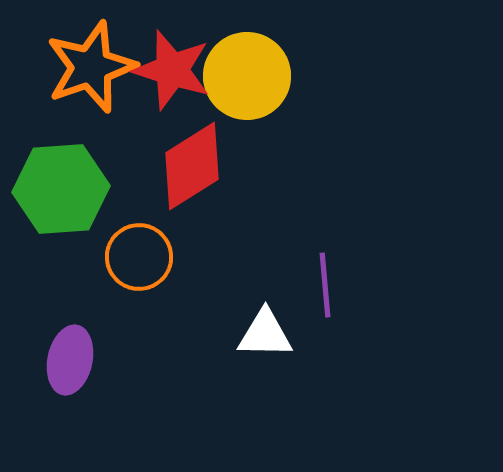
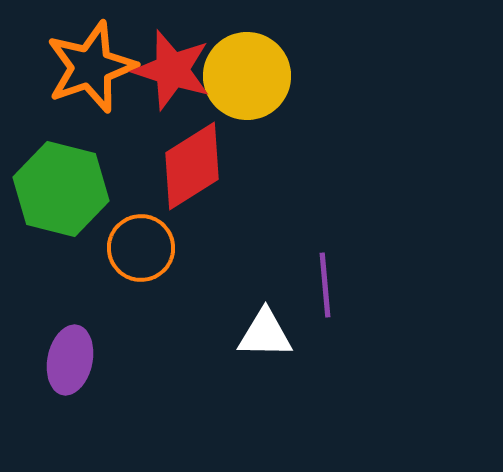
green hexagon: rotated 18 degrees clockwise
orange circle: moved 2 px right, 9 px up
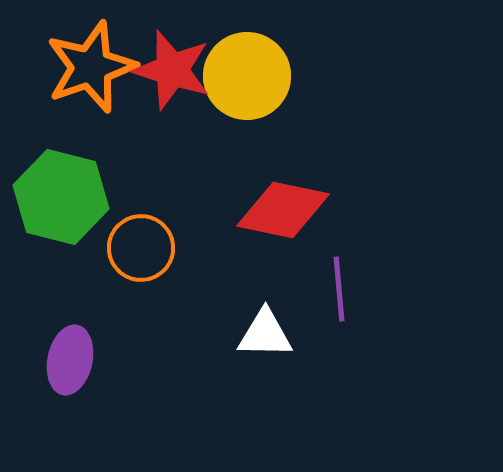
red diamond: moved 91 px right, 44 px down; rotated 44 degrees clockwise
green hexagon: moved 8 px down
purple line: moved 14 px right, 4 px down
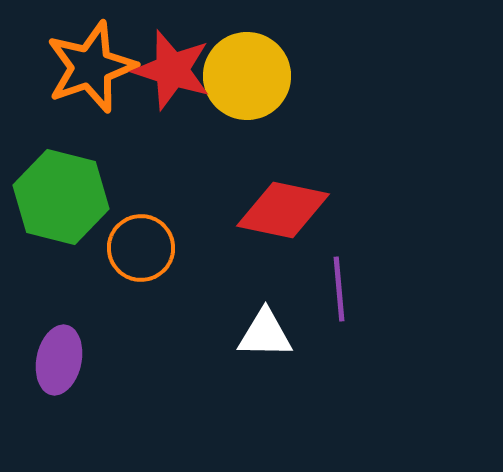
purple ellipse: moved 11 px left
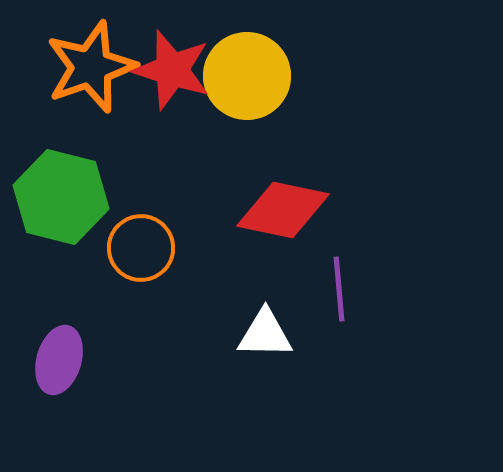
purple ellipse: rotated 4 degrees clockwise
